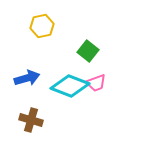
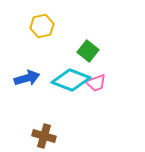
cyan diamond: moved 1 px right, 6 px up
brown cross: moved 13 px right, 16 px down
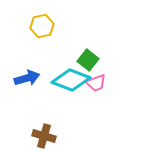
green square: moved 9 px down
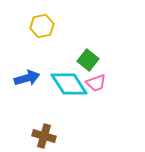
cyan diamond: moved 2 px left, 4 px down; rotated 36 degrees clockwise
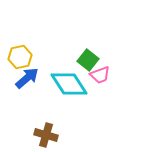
yellow hexagon: moved 22 px left, 31 px down
blue arrow: rotated 25 degrees counterclockwise
pink trapezoid: moved 4 px right, 8 px up
brown cross: moved 2 px right, 1 px up
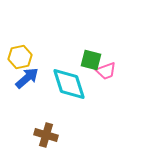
green square: moved 3 px right; rotated 25 degrees counterclockwise
pink trapezoid: moved 6 px right, 4 px up
cyan diamond: rotated 15 degrees clockwise
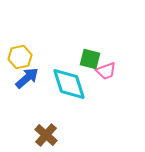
green square: moved 1 px left, 1 px up
brown cross: rotated 25 degrees clockwise
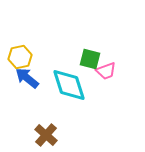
blue arrow: rotated 100 degrees counterclockwise
cyan diamond: moved 1 px down
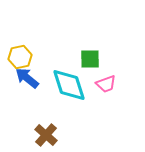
green square: rotated 15 degrees counterclockwise
pink trapezoid: moved 13 px down
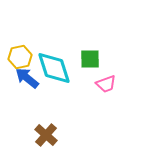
cyan diamond: moved 15 px left, 17 px up
